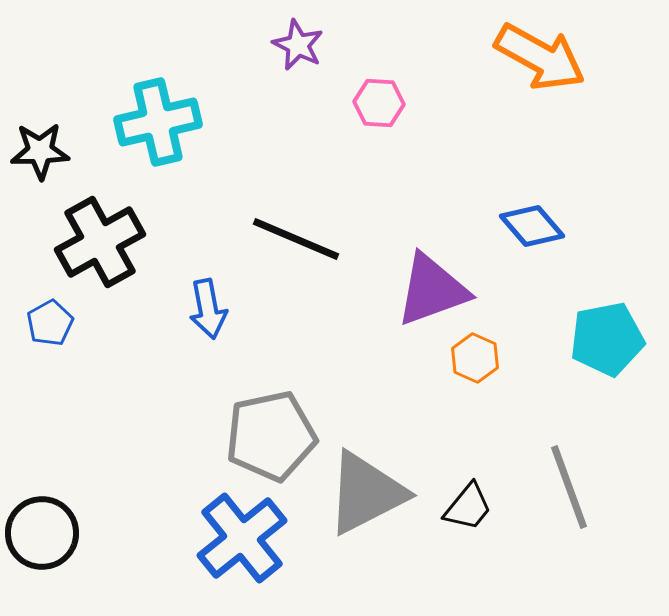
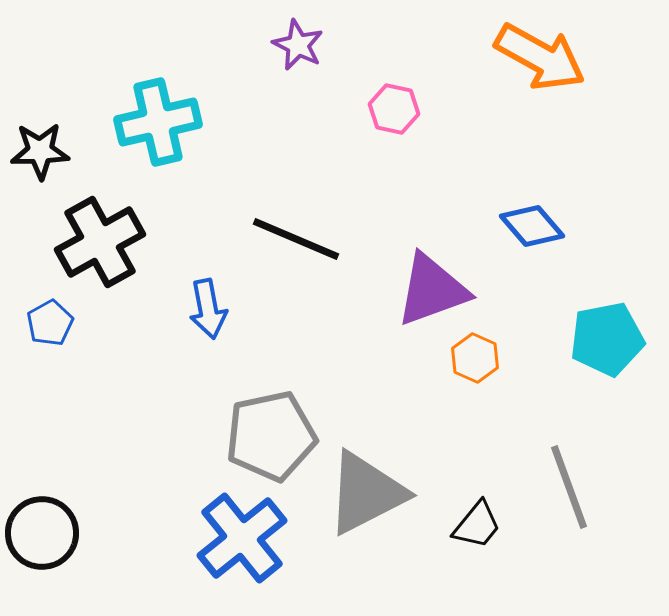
pink hexagon: moved 15 px right, 6 px down; rotated 9 degrees clockwise
black trapezoid: moved 9 px right, 18 px down
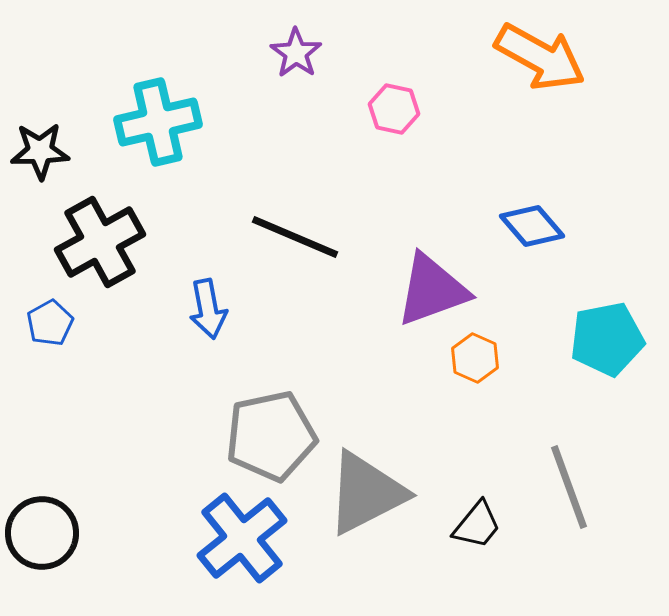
purple star: moved 2 px left, 8 px down; rotated 9 degrees clockwise
black line: moved 1 px left, 2 px up
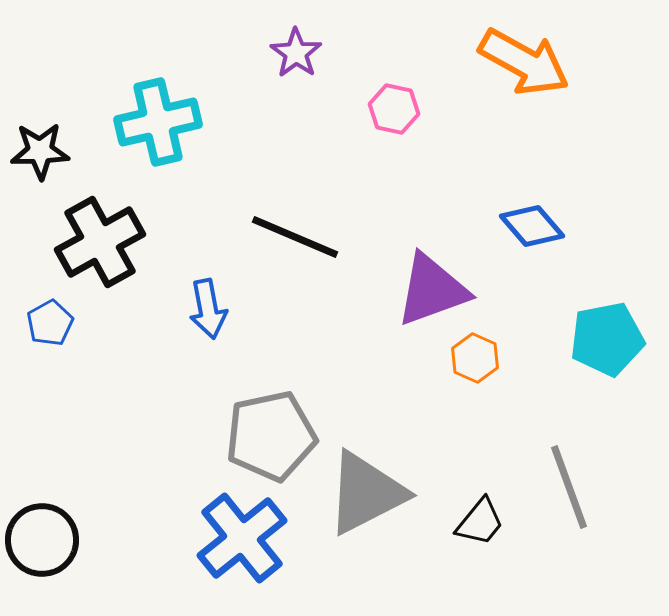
orange arrow: moved 16 px left, 5 px down
black trapezoid: moved 3 px right, 3 px up
black circle: moved 7 px down
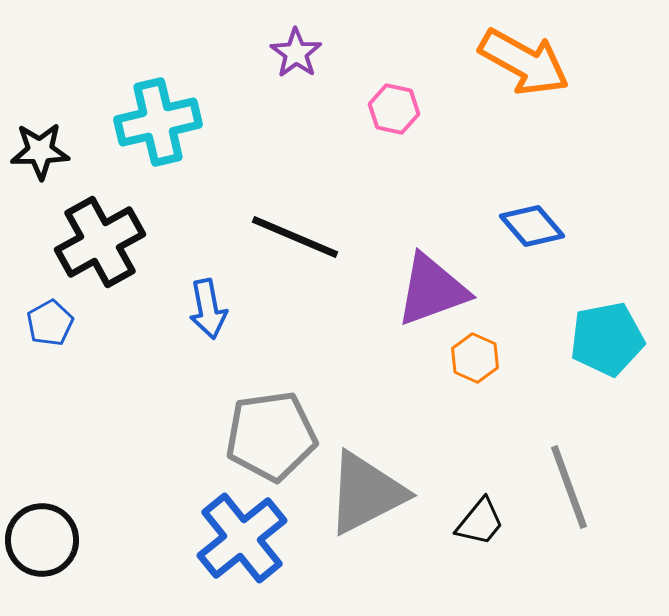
gray pentagon: rotated 4 degrees clockwise
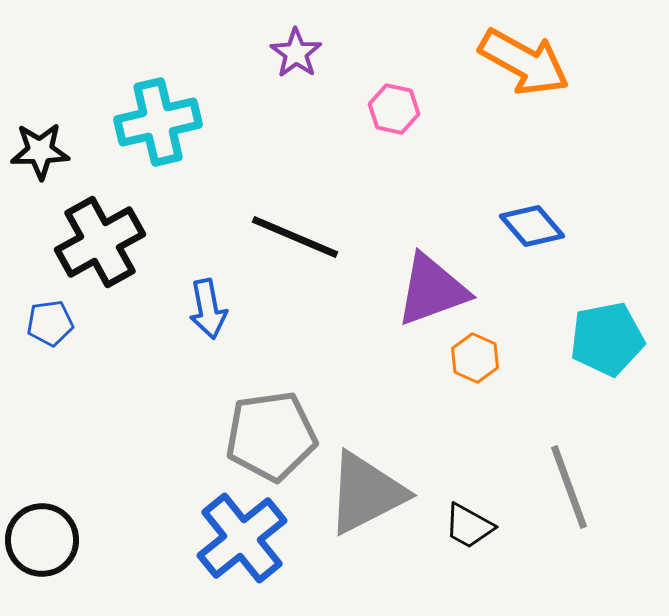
blue pentagon: rotated 21 degrees clockwise
black trapezoid: moved 11 px left, 4 px down; rotated 80 degrees clockwise
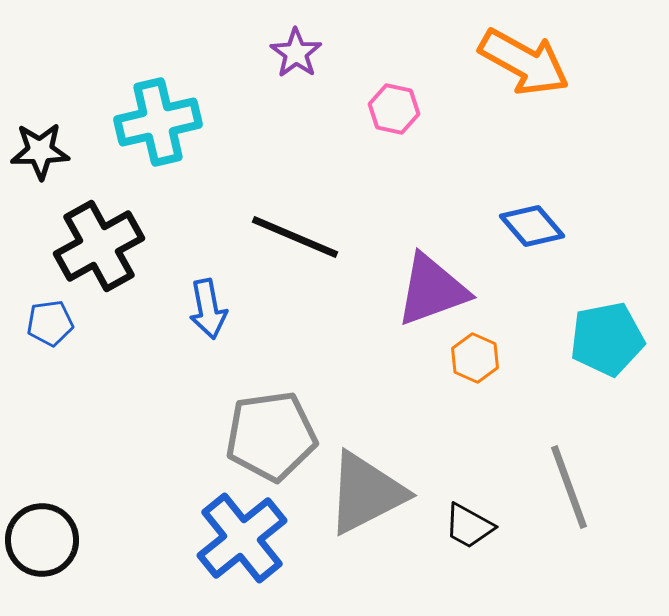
black cross: moved 1 px left, 4 px down
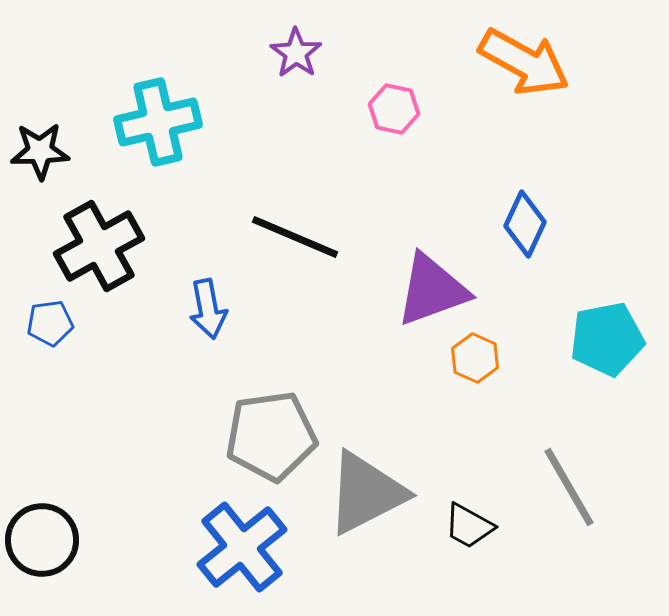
blue diamond: moved 7 px left, 2 px up; rotated 66 degrees clockwise
gray line: rotated 10 degrees counterclockwise
blue cross: moved 9 px down
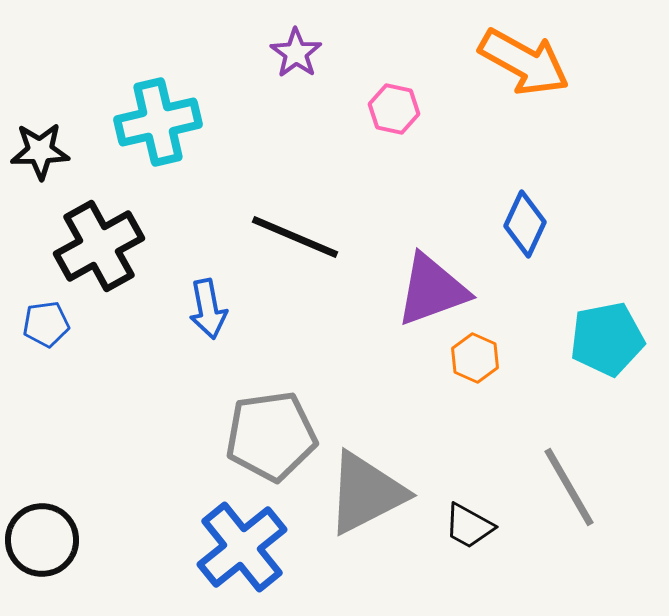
blue pentagon: moved 4 px left, 1 px down
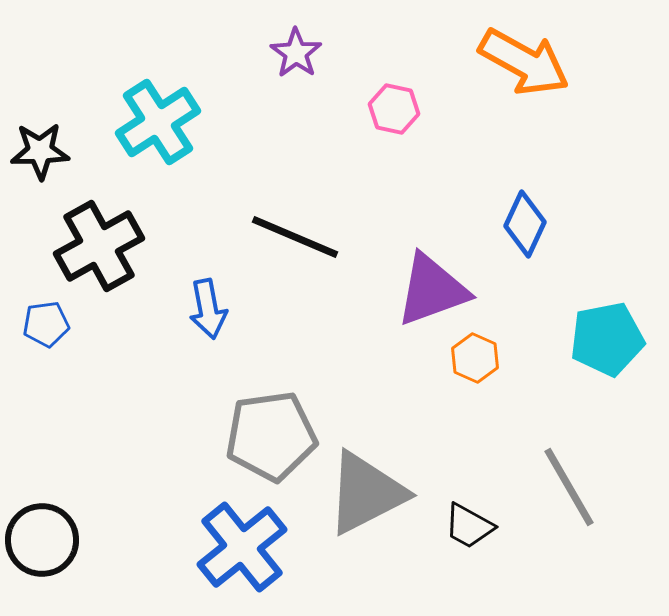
cyan cross: rotated 20 degrees counterclockwise
